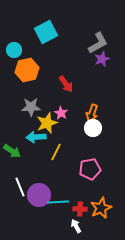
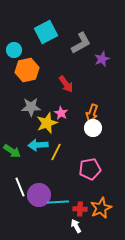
gray L-shape: moved 17 px left
cyan arrow: moved 2 px right, 8 px down
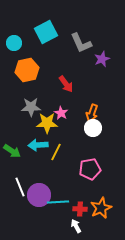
gray L-shape: rotated 95 degrees clockwise
cyan circle: moved 7 px up
yellow star: rotated 20 degrees clockwise
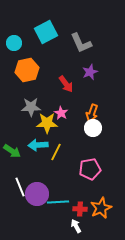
purple star: moved 12 px left, 13 px down
purple circle: moved 2 px left, 1 px up
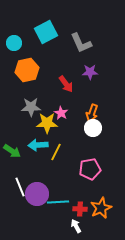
purple star: rotated 21 degrees clockwise
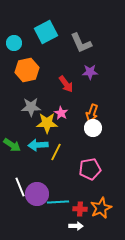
green arrow: moved 6 px up
white arrow: rotated 120 degrees clockwise
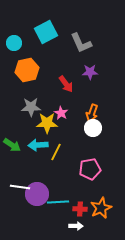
white line: rotated 60 degrees counterclockwise
